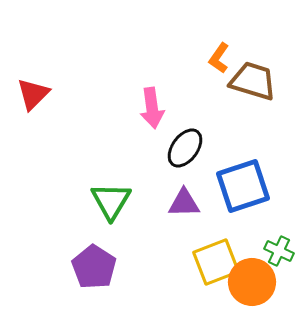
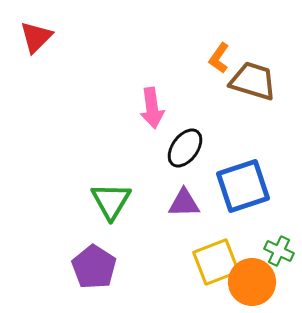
red triangle: moved 3 px right, 57 px up
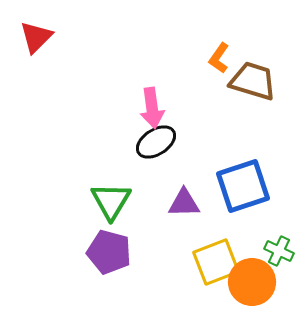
black ellipse: moved 29 px left, 6 px up; rotated 21 degrees clockwise
purple pentagon: moved 15 px right, 15 px up; rotated 18 degrees counterclockwise
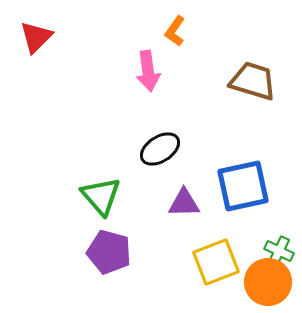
orange L-shape: moved 44 px left, 27 px up
pink arrow: moved 4 px left, 37 px up
black ellipse: moved 4 px right, 7 px down
blue square: rotated 6 degrees clockwise
green triangle: moved 10 px left, 5 px up; rotated 12 degrees counterclockwise
orange circle: moved 16 px right
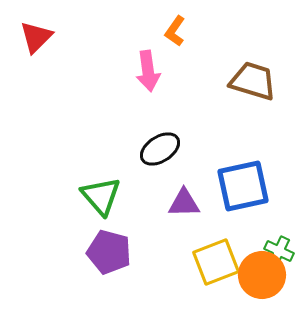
orange circle: moved 6 px left, 7 px up
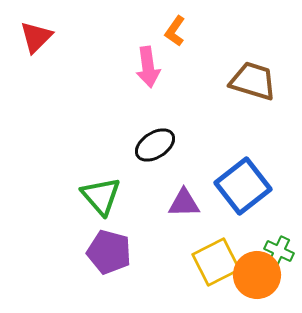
pink arrow: moved 4 px up
black ellipse: moved 5 px left, 4 px up
blue square: rotated 26 degrees counterclockwise
yellow square: rotated 6 degrees counterclockwise
orange circle: moved 5 px left
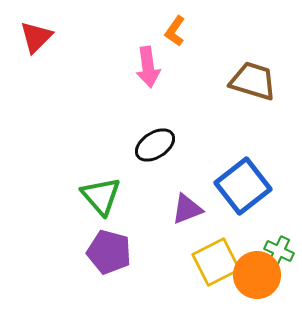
purple triangle: moved 3 px right, 6 px down; rotated 20 degrees counterclockwise
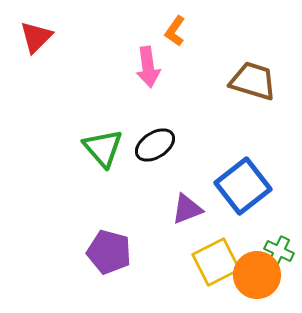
green triangle: moved 2 px right, 48 px up
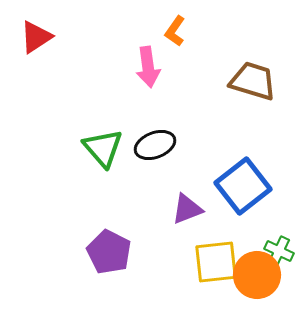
red triangle: rotated 12 degrees clockwise
black ellipse: rotated 12 degrees clockwise
purple pentagon: rotated 12 degrees clockwise
yellow square: rotated 21 degrees clockwise
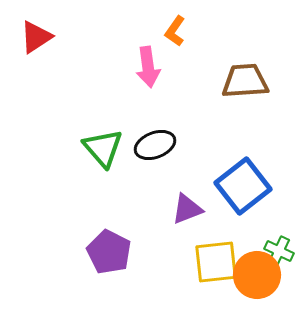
brown trapezoid: moved 8 px left; rotated 21 degrees counterclockwise
